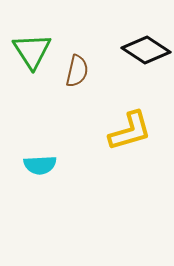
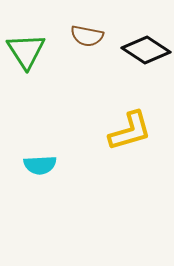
green triangle: moved 6 px left
brown semicircle: moved 10 px right, 35 px up; rotated 88 degrees clockwise
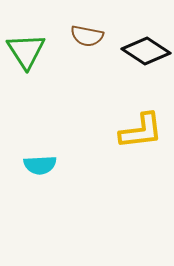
black diamond: moved 1 px down
yellow L-shape: moved 11 px right; rotated 9 degrees clockwise
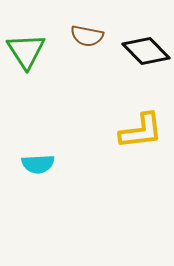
black diamond: rotated 12 degrees clockwise
cyan semicircle: moved 2 px left, 1 px up
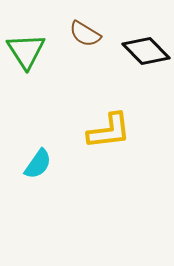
brown semicircle: moved 2 px left, 2 px up; rotated 20 degrees clockwise
yellow L-shape: moved 32 px left
cyan semicircle: rotated 52 degrees counterclockwise
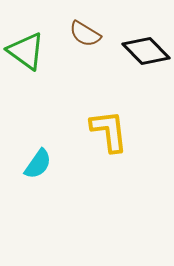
green triangle: rotated 21 degrees counterclockwise
yellow L-shape: rotated 90 degrees counterclockwise
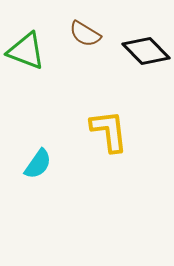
green triangle: rotated 15 degrees counterclockwise
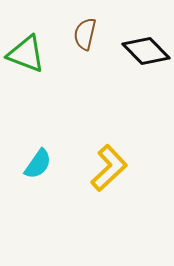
brown semicircle: rotated 72 degrees clockwise
green triangle: moved 3 px down
yellow L-shape: moved 37 px down; rotated 54 degrees clockwise
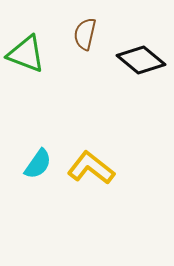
black diamond: moved 5 px left, 9 px down; rotated 6 degrees counterclockwise
yellow L-shape: moved 18 px left; rotated 99 degrees counterclockwise
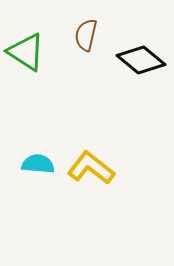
brown semicircle: moved 1 px right, 1 px down
green triangle: moved 2 px up; rotated 12 degrees clockwise
cyan semicircle: rotated 120 degrees counterclockwise
